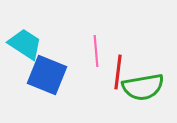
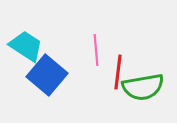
cyan trapezoid: moved 1 px right, 2 px down
pink line: moved 1 px up
blue square: rotated 18 degrees clockwise
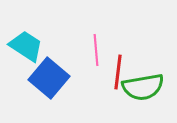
blue square: moved 2 px right, 3 px down
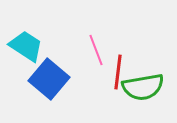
pink line: rotated 16 degrees counterclockwise
blue square: moved 1 px down
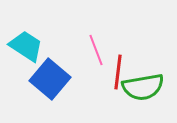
blue square: moved 1 px right
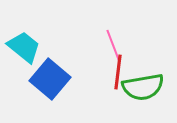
cyan trapezoid: moved 2 px left, 1 px down; rotated 6 degrees clockwise
pink line: moved 17 px right, 5 px up
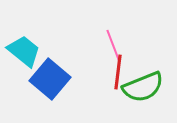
cyan trapezoid: moved 4 px down
green semicircle: rotated 12 degrees counterclockwise
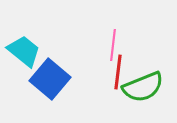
pink line: rotated 28 degrees clockwise
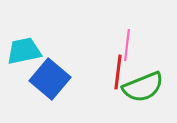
pink line: moved 14 px right
cyan trapezoid: rotated 51 degrees counterclockwise
